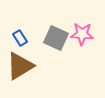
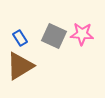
gray square: moved 2 px left, 2 px up
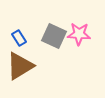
pink star: moved 3 px left
blue rectangle: moved 1 px left
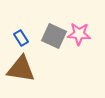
blue rectangle: moved 2 px right
brown triangle: moved 1 px right, 3 px down; rotated 40 degrees clockwise
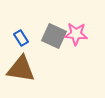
pink star: moved 3 px left
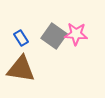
gray square: rotated 10 degrees clockwise
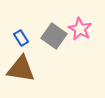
pink star: moved 4 px right, 5 px up; rotated 25 degrees clockwise
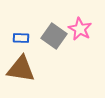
blue rectangle: rotated 56 degrees counterclockwise
